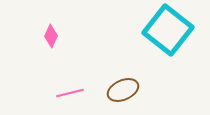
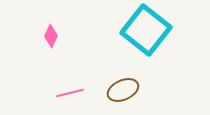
cyan square: moved 22 px left
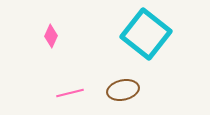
cyan square: moved 4 px down
brown ellipse: rotated 12 degrees clockwise
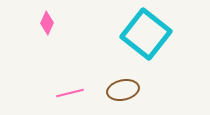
pink diamond: moved 4 px left, 13 px up
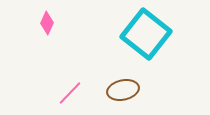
pink line: rotated 32 degrees counterclockwise
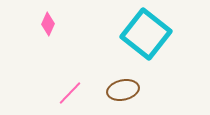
pink diamond: moved 1 px right, 1 px down
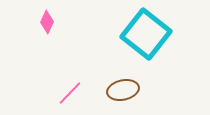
pink diamond: moved 1 px left, 2 px up
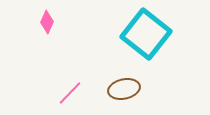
brown ellipse: moved 1 px right, 1 px up
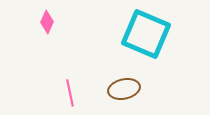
cyan square: rotated 15 degrees counterclockwise
pink line: rotated 56 degrees counterclockwise
